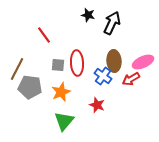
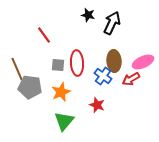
brown line: rotated 50 degrees counterclockwise
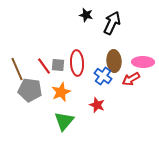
black star: moved 2 px left
red line: moved 31 px down
pink ellipse: rotated 25 degrees clockwise
gray pentagon: moved 3 px down
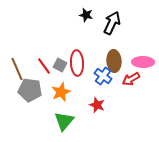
gray square: moved 2 px right; rotated 24 degrees clockwise
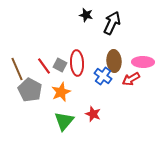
gray pentagon: rotated 20 degrees clockwise
red star: moved 4 px left, 9 px down
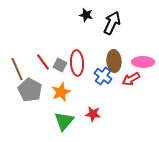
red line: moved 1 px left, 4 px up
red star: rotated 14 degrees counterclockwise
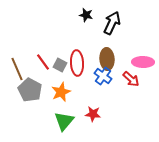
brown ellipse: moved 7 px left, 2 px up
red arrow: rotated 108 degrees counterclockwise
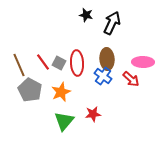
gray square: moved 1 px left, 2 px up
brown line: moved 2 px right, 4 px up
red star: rotated 14 degrees counterclockwise
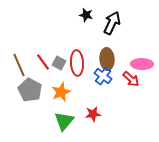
pink ellipse: moved 1 px left, 2 px down
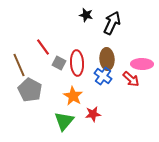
red line: moved 15 px up
orange star: moved 12 px right, 4 px down; rotated 18 degrees counterclockwise
